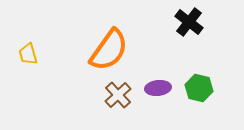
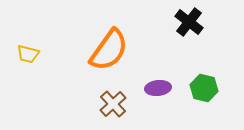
yellow trapezoid: rotated 60 degrees counterclockwise
green hexagon: moved 5 px right
brown cross: moved 5 px left, 9 px down
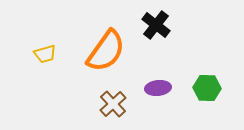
black cross: moved 33 px left, 3 px down
orange semicircle: moved 3 px left, 1 px down
yellow trapezoid: moved 17 px right; rotated 30 degrees counterclockwise
green hexagon: moved 3 px right; rotated 12 degrees counterclockwise
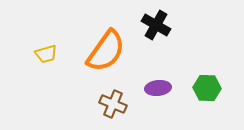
black cross: rotated 8 degrees counterclockwise
yellow trapezoid: moved 1 px right
brown cross: rotated 24 degrees counterclockwise
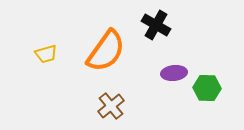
purple ellipse: moved 16 px right, 15 px up
brown cross: moved 2 px left, 2 px down; rotated 28 degrees clockwise
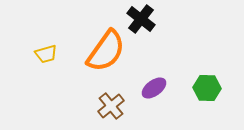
black cross: moved 15 px left, 6 px up; rotated 8 degrees clockwise
purple ellipse: moved 20 px left, 15 px down; rotated 30 degrees counterclockwise
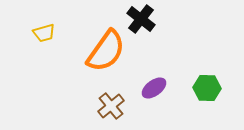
yellow trapezoid: moved 2 px left, 21 px up
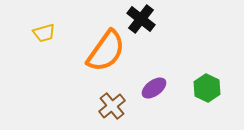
green hexagon: rotated 24 degrees clockwise
brown cross: moved 1 px right
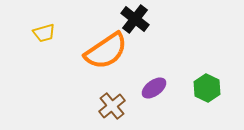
black cross: moved 6 px left
orange semicircle: rotated 21 degrees clockwise
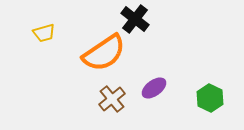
orange semicircle: moved 2 px left, 2 px down
green hexagon: moved 3 px right, 10 px down
brown cross: moved 7 px up
